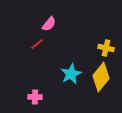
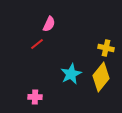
pink semicircle: rotated 14 degrees counterclockwise
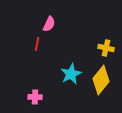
red line: rotated 40 degrees counterclockwise
yellow diamond: moved 3 px down
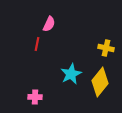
yellow diamond: moved 1 px left, 2 px down
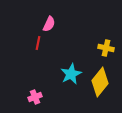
red line: moved 1 px right, 1 px up
pink cross: rotated 24 degrees counterclockwise
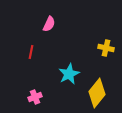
red line: moved 7 px left, 9 px down
cyan star: moved 2 px left
yellow diamond: moved 3 px left, 11 px down
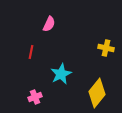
cyan star: moved 8 px left
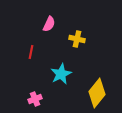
yellow cross: moved 29 px left, 9 px up
pink cross: moved 2 px down
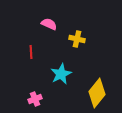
pink semicircle: rotated 91 degrees counterclockwise
red line: rotated 16 degrees counterclockwise
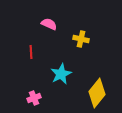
yellow cross: moved 4 px right
pink cross: moved 1 px left, 1 px up
